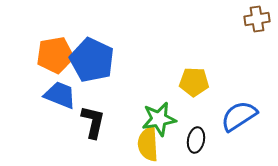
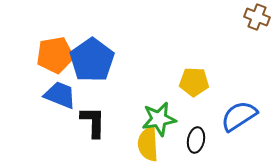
brown cross: moved 2 px up; rotated 30 degrees clockwise
blue pentagon: rotated 12 degrees clockwise
black L-shape: rotated 12 degrees counterclockwise
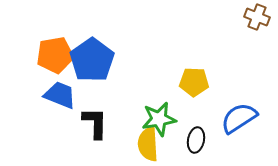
blue semicircle: moved 2 px down
black L-shape: moved 2 px right, 1 px down
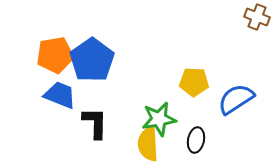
blue semicircle: moved 3 px left, 19 px up
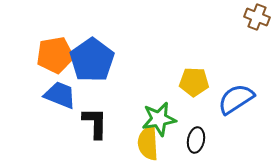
yellow semicircle: moved 1 px up
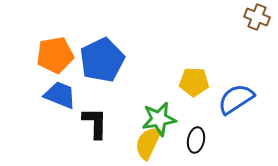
blue pentagon: moved 10 px right; rotated 9 degrees clockwise
yellow semicircle: rotated 28 degrees clockwise
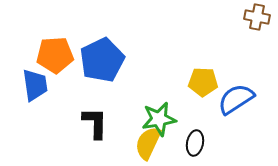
brown cross: rotated 10 degrees counterclockwise
orange pentagon: rotated 6 degrees clockwise
yellow pentagon: moved 9 px right
blue trapezoid: moved 25 px left, 10 px up; rotated 60 degrees clockwise
black ellipse: moved 1 px left, 3 px down
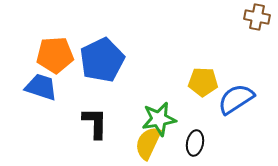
blue trapezoid: moved 6 px right, 2 px down; rotated 64 degrees counterclockwise
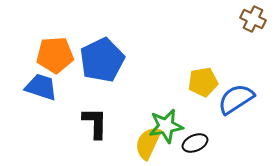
brown cross: moved 4 px left, 2 px down; rotated 15 degrees clockwise
yellow pentagon: rotated 12 degrees counterclockwise
green star: moved 7 px right, 7 px down
black ellipse: rotated 55 degrees clockwise
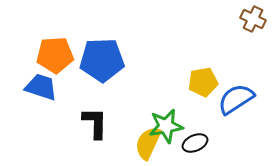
blue pentagon: rotated 24 degrees clockwise
